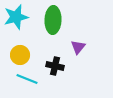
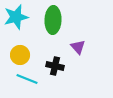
purple triangle: rotated 21 degrees counterclockwise
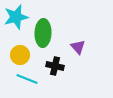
green ellipse: moved 10 px left, 13 px down
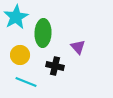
cyan star: rotated 15 degrees counterclockwise
cyan line: moved 1 px left, 3 px down
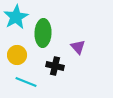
yellow circle: moved 3 px left
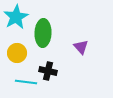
purple triangle: moved 3 px right
yellow circle: moved 2 px up
black cross: moved 7 px left, 5 px down
cyan line: rotated 15 degrees counterclockwise
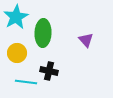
purple triangle: moved 5 px right, 7 px up
black cross: moved 1 px right
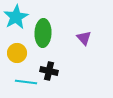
purple triangle: moved 2 px left, 2 px up
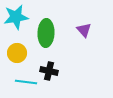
cyan star: rotated 20 degrees clockwise
green ellipse: moved 3 px right
purple triangle: moved 8 px up
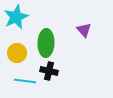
cyan star: rotated 15 degrees counterclockwise
green ellipse: moved 10 px down
cyan line: moved 1 px left, 1 px up
